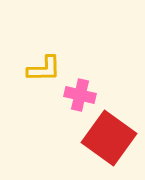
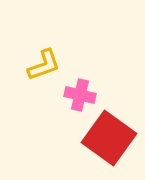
yellow L-shape: moved 4 px up; rotated 18 degrees counterclockwise
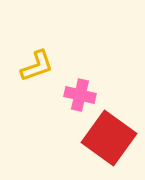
yellow L-shape: moved 7 px left, 1 px down
